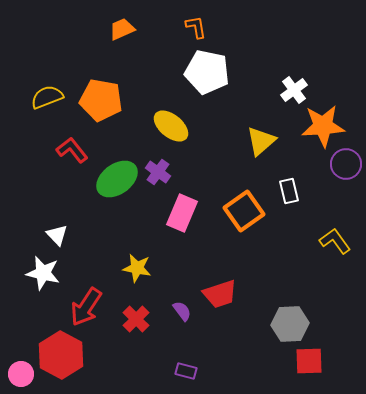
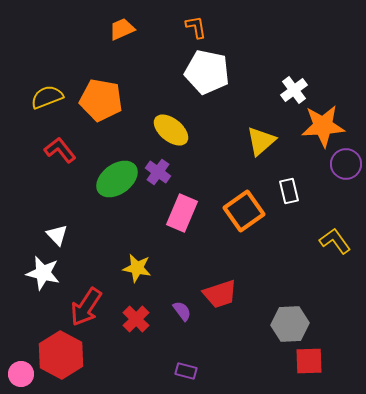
yellow ellipse: moved 4 px down
red L-shape: moved 12 px left
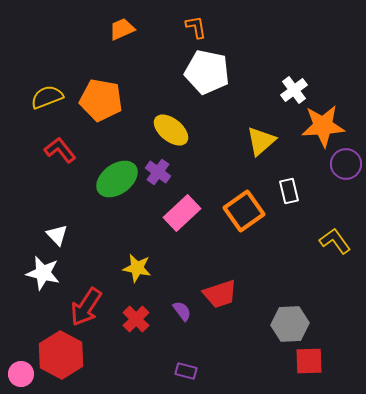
pink rectangle: rotated 24 degrees clockwise
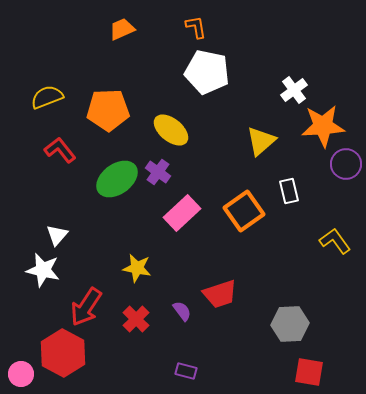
orange pentagon: moved 7 px right, 10 px down; rotated 12 degrees counterclockwise
white triangle: rotated 25 degrees clockwise
white star: moved 3 px up
red hexagon: moved 2 px right, 2 px up
red square: moved 11 px down; rotated 12 degrees clockwise
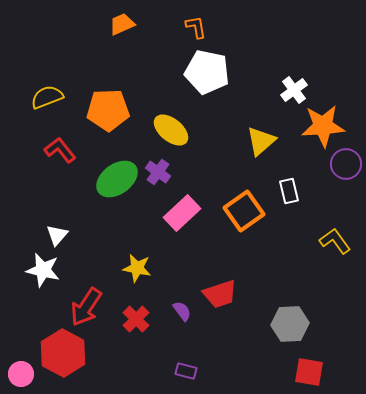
orange trapezoid: moved 5 px up
